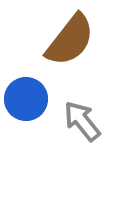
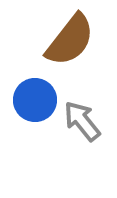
blue circle: moved 9 px right, 1 px down
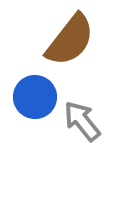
blue circle: moved 3 px up
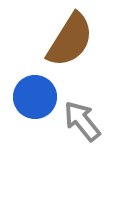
brown semicircle: rotated 6 degrees counterclockwise
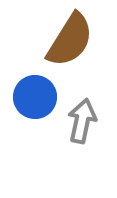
gray arrow: rotated 51 degrees clockwise
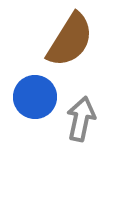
gray arrow: moved 1 px left, 2 px up
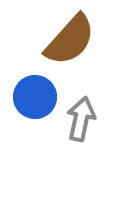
brown semicircle: rotated 10 degrees clockwise
